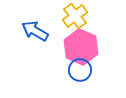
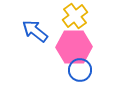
blue arrow: rotated 8 degrees clockwise
pink hexagon: moved 7 px left; rotated 24 degrees counterclockwise
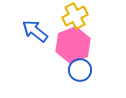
yellow cross: rotated 10 degrees clockwise
pink hexagon: moved 1 px left, 2 px up; rotated 20 degrees counterclockwise
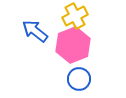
blue circle: moved 1 px left, 9 px down
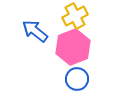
pink hexagon: moved 2 px down
blue circle: moved 2 px left
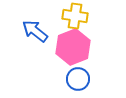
yellow cross: rotated 35 degrees clockwise
blue circle: moved 1 px right
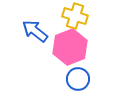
yellow cross: rotated 10 degrees clockwise
pink hexagon: moved 3 px left
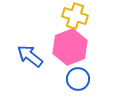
blue arrow: moved 5 px left, 25 px down
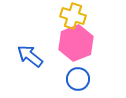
yellow cross: moved 2 px left
pink hexagon: moved 6 px right, 4 px up
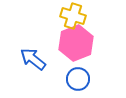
blue arrow: moved 3 px right, 3 px down
